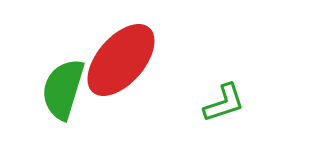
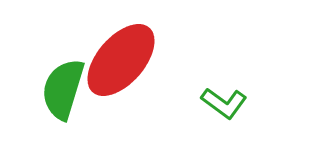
green L-shape: rotated 54 degrees clockwise
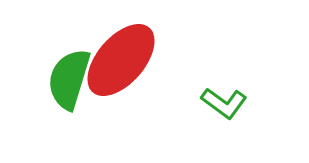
green semicircle: moved 6 px right, 10 px up
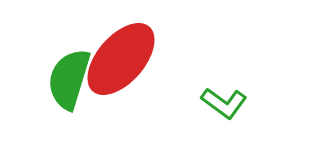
red ellipse: moved 1 px up
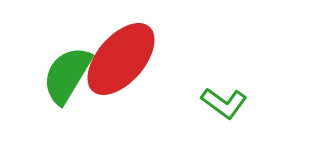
green semicircle: moved 2 px left, 4 px up; rotated 14 degrees clockwise
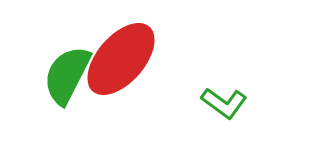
green semicircle: rotated 4 degrees counterclockwise
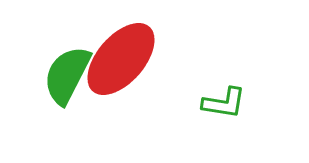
green L-shape: rotated 27 degrees counterclockwise
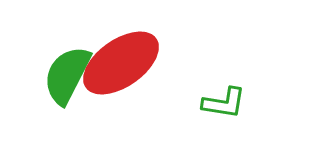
red ellipse: moved 4 px down; rotated 14 degrees clockwise
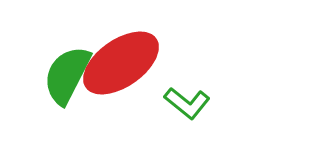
green L-shape: moved 37 px left; rotated 30 degrees clockwise
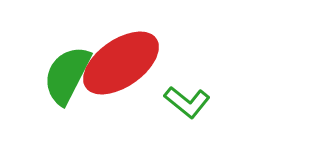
green L-shape: moved 1 px up
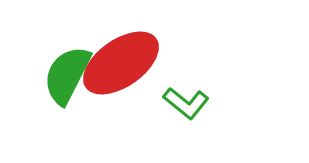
green L-shape: moved 1 px left, 1 px down
